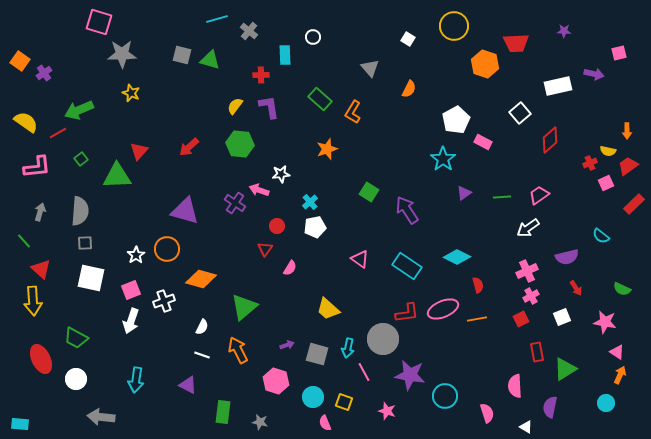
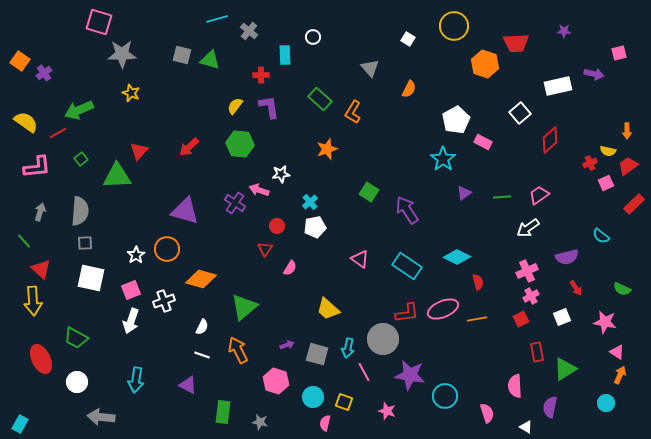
red semicircle at (478, 285): moved 3 px up
white circle at (76, 379): moved 1 px right, 3 px down
pink semicircle at (325, 423): rotated 35 degrees clockwise
cyan rectangle at (20, 424): rotated 66 degrees counterclockwise
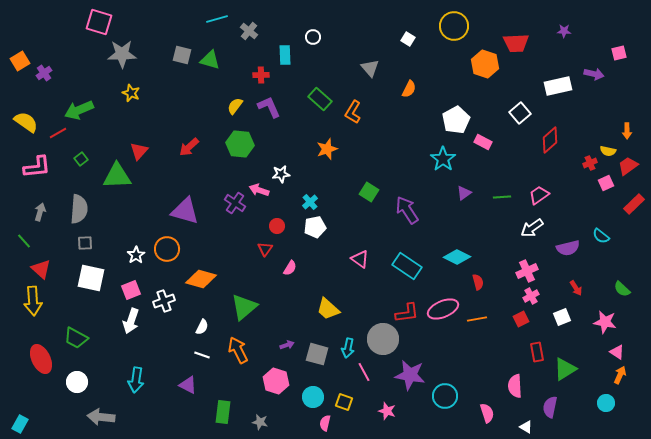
orange square at (20, 61): rotated 24 degrees clockwise
purple L-shape at (269, 107): rotated 15 degrees counterclockwise
gray semicircle at (80, 211): moved 1 px left, 2 px up
white arrow at (528, 228): moved 4 px right
purple semicircle at (567, 257): moved 1 px right, 9 px up
green semicircle at (622, 289): rotated 18 degrees clockwise
